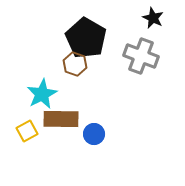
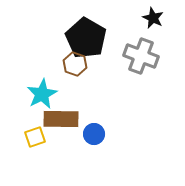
yellow square: moved 8 px right, 6 px down; rotated 10 degrees clockwise
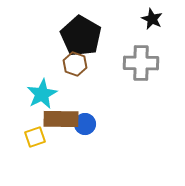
black star: moved 1 px left, 1 px down
black pentagon: moved 5 px left, 2 px up
gray cross: moved 7 px down; rotated 20 degrees counterclockwise
blue circle: moved 9 px left, 10 px up
